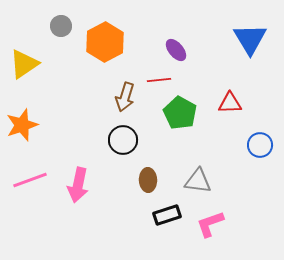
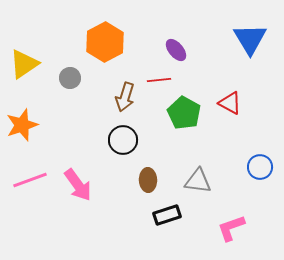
gray circle: moved 9 px right, 52 px down
red triangle: rotated 30 degrees clockwise
green pentagon: moved 4 px right
blue circle: moved 22 px down
pink arrow: rotated 48 degrees counterclockwise
pink L-shape: moved 21 px right, 4 px down
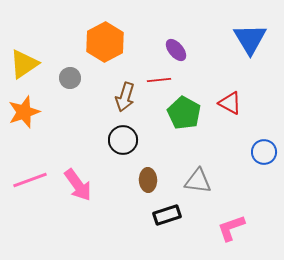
orange star: moved 2 px right, 13 px up
blue circle: moved 4 px right, 15 px up
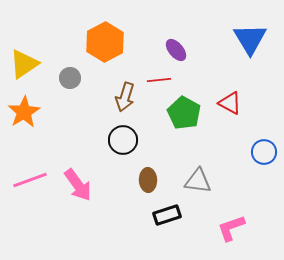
orange star: rotated 12 degrees counterclockwise
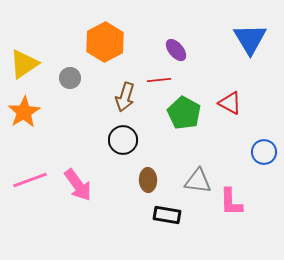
black rectangle: rotated 28 degrees clockwise
pink L-shape: moved 26 px up; rotated 72 degrees counterclockwise
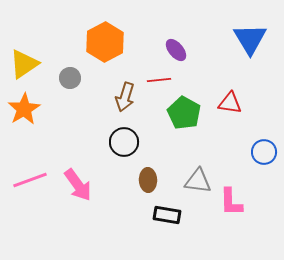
red triangle: rotated 20 degrees counterclockwise
orange star: moved 3 px up
black circle: moved 1 px right, 2 px down
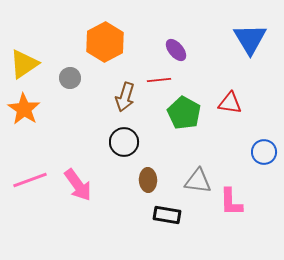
orange star: rotated 8 degrees counterclockwise
